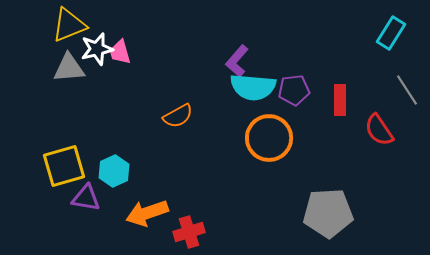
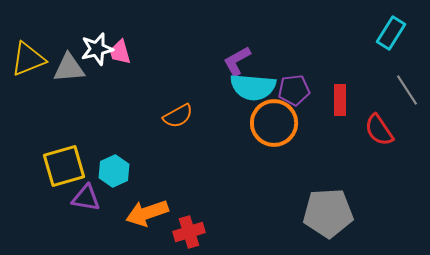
yellow triangle: moved 41 px left, 34 px down
purple L-shape: rotated 20 degrees clockwise
orange circle: moved 5 px right, 15 px up
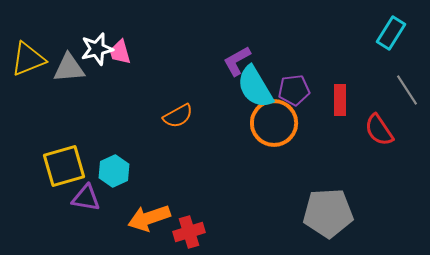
cyan semicircle: moved 2 px right; rotated 54 degrees clockwise
orange arrow: moved 2 px right, 5 px down
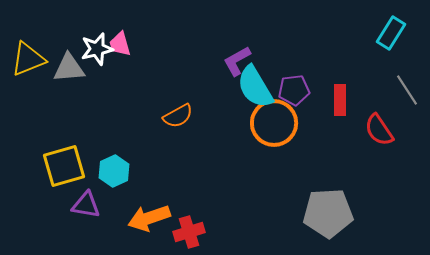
pink trapezoid: moved 8 px up
purple triangle: moved 7 px down
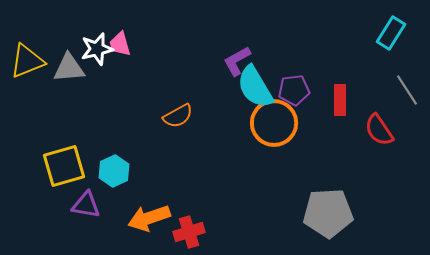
yellow triangle: moved 1 px left, 2 px down
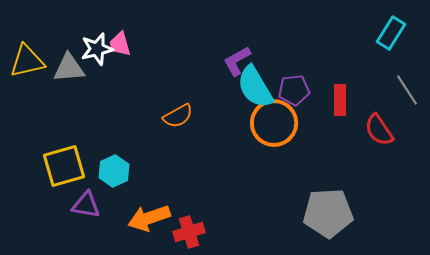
yellow triangle: rotated 9 degrees clockwise
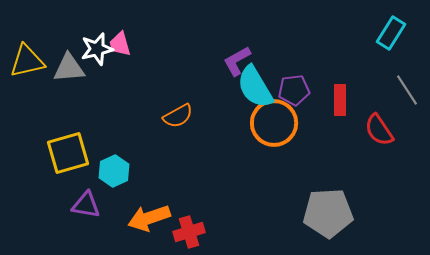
yellow square: moved 4 px right, 13 px up
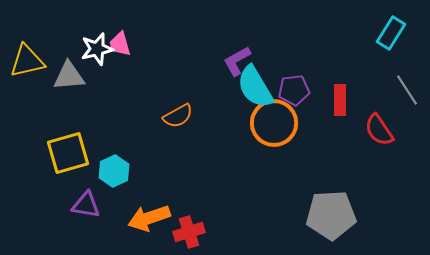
gray triangle: moved 8 px down
gray pentagon: moved 3 px right, 2 px down
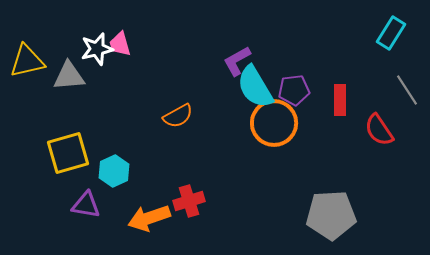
red cross: moved 31 px up
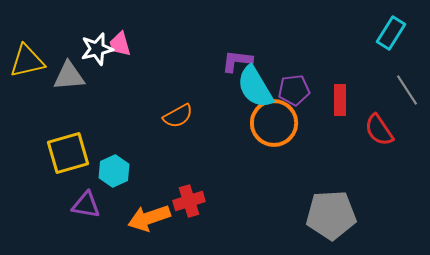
purple L-shape: rotated 36 degrees clockwise
